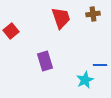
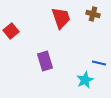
brown cross: rotated 24 degrees clockwise
blue line: moved 1 px left, 2 px up; rotated 16 degrees clockwise
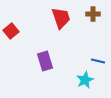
brown cross: rotated 16 degrees counterclockwise
blue line: moved 1 px left, 2 px up
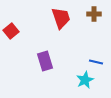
brown cross: moved 1 px right
blue line: moved 2 px left, 1 px down
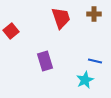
blue line: moved 1 px left, 1 px up
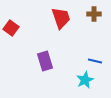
red square: moved 3 px up; rotated 14 degrees counterclockwise
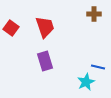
red trapezoid: moved 16 px left, 9 px down
blue line: moved 3 px right, 6 px down
cyan star: moved 1 px right, 2 px down
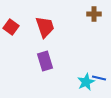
red square: moved 1 px up
blue line: moved 1 px right, 11 px down
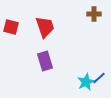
red square: rotated 21 degrees counterclockwise
blue line: rotated 56 degrees counterclockwise
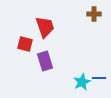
red square: moved 14 px right, 17 px down
blue line: rotated 40 degrees clockwise
cyan star: moved 4 px left
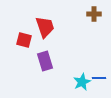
red square: moved 1 px left, 4 px up
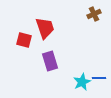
brown cross: rotated 24 degrees counterclockwise
red trapezoid: moved 1 px down
purple rectangle: moved 5 px right
